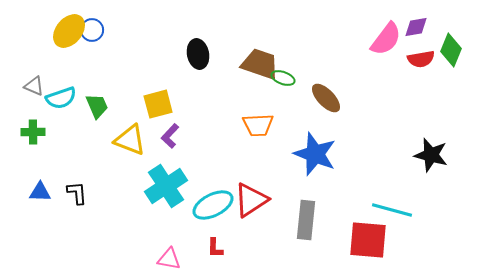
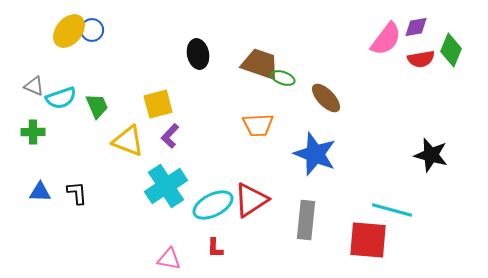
yellow triangle: moved 2 px left, 1 px down
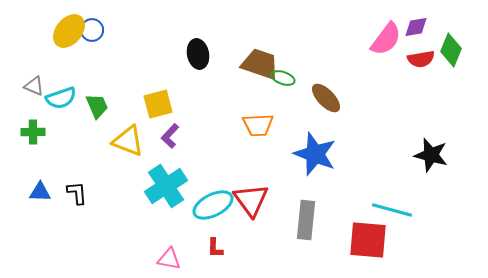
red triangle: rotated 33 degrees counterclockwise
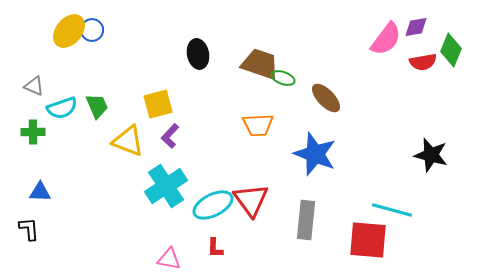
red semicircle: moved 2 px right, 3 px down
cyan semicircle: moved 1 px right, 10 px down
black L-shape: moved 48 px left, 36 px down
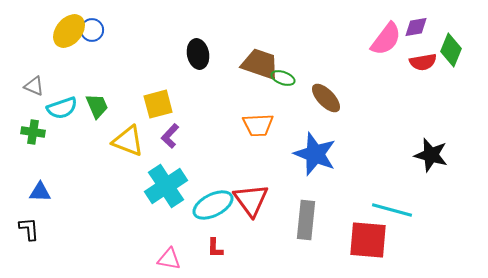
green cross: rotated 10 degrees clockwise
